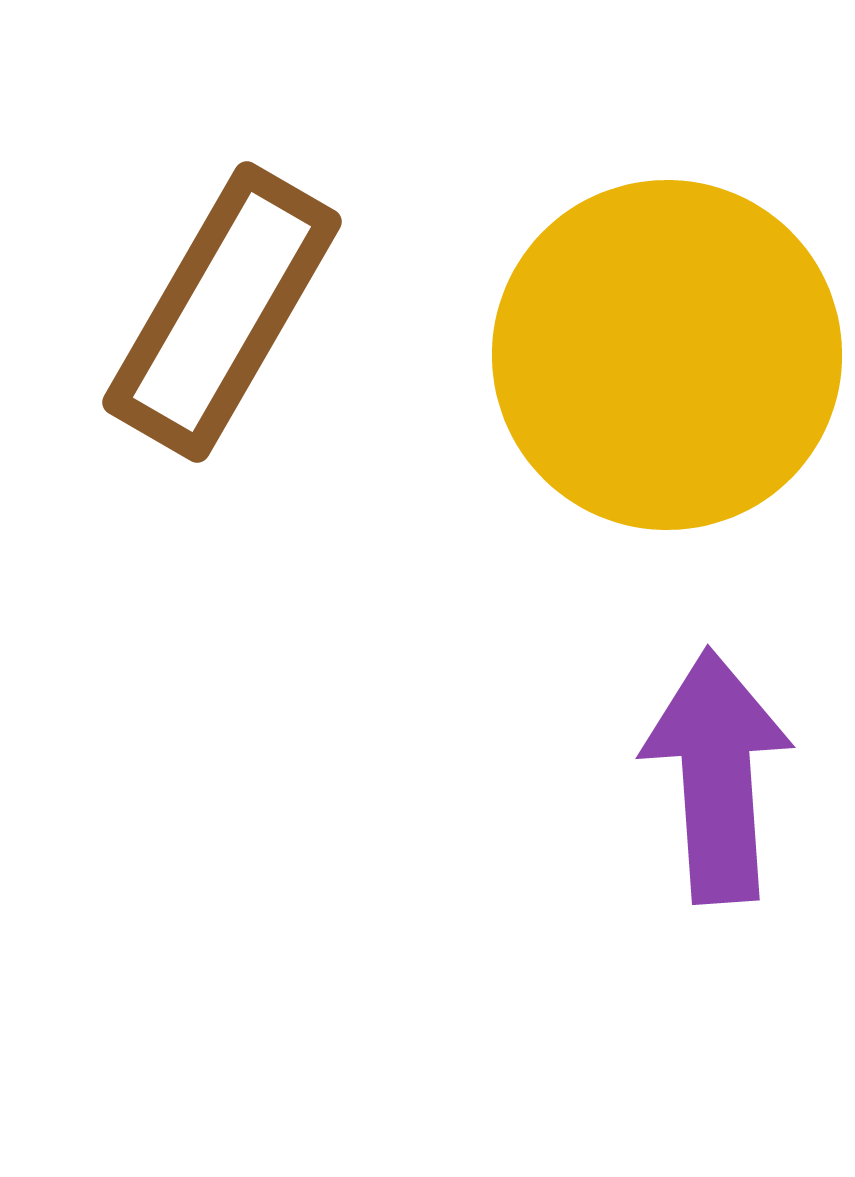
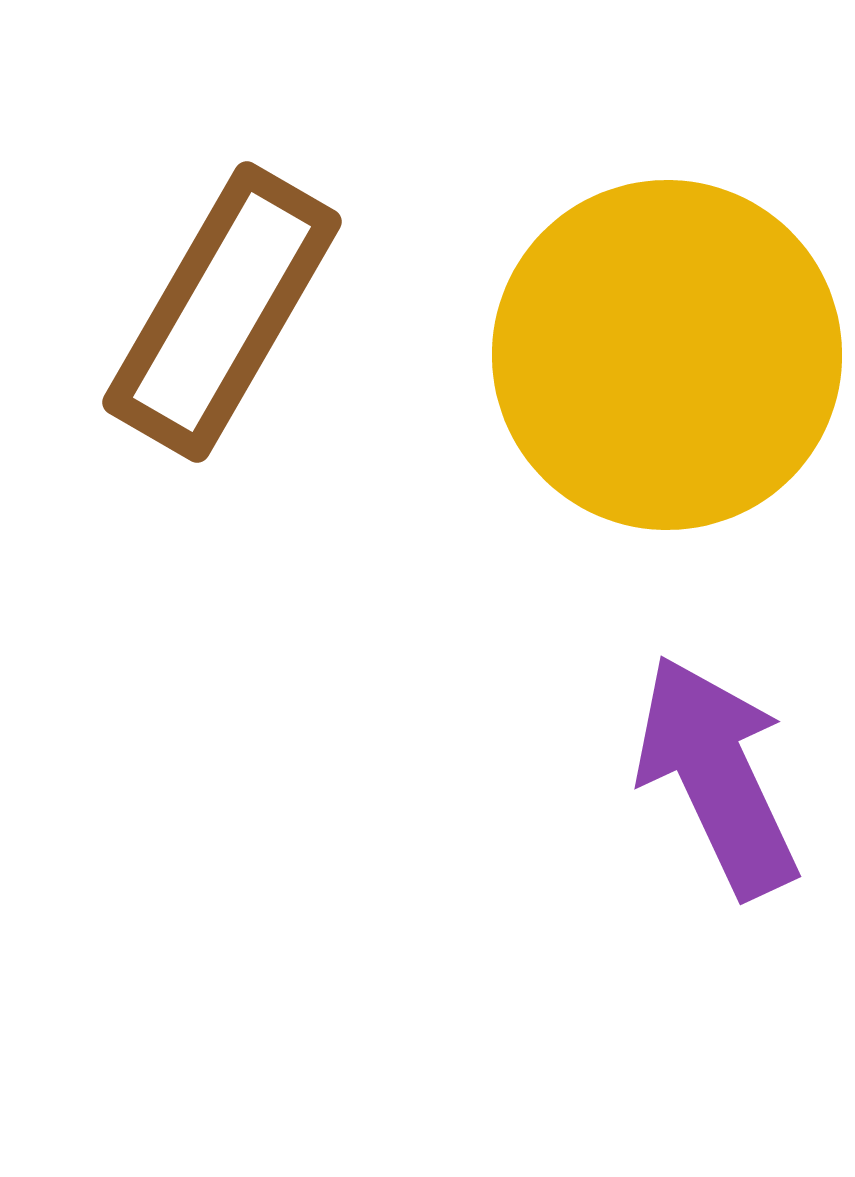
purple arrow: rotated 21 degrees counterclockwise
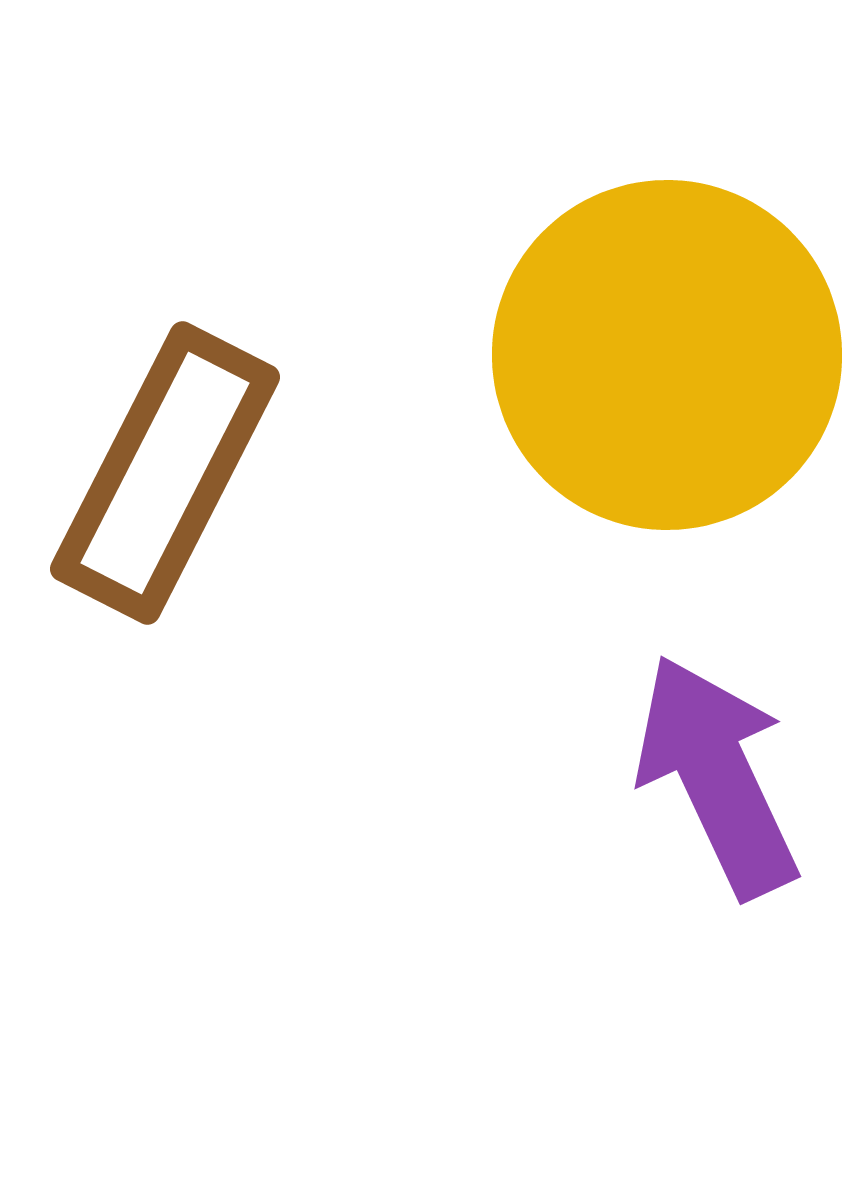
brown rectangle: moved 57 px left, 161 px down; rotated 3 degrees counterclockwise
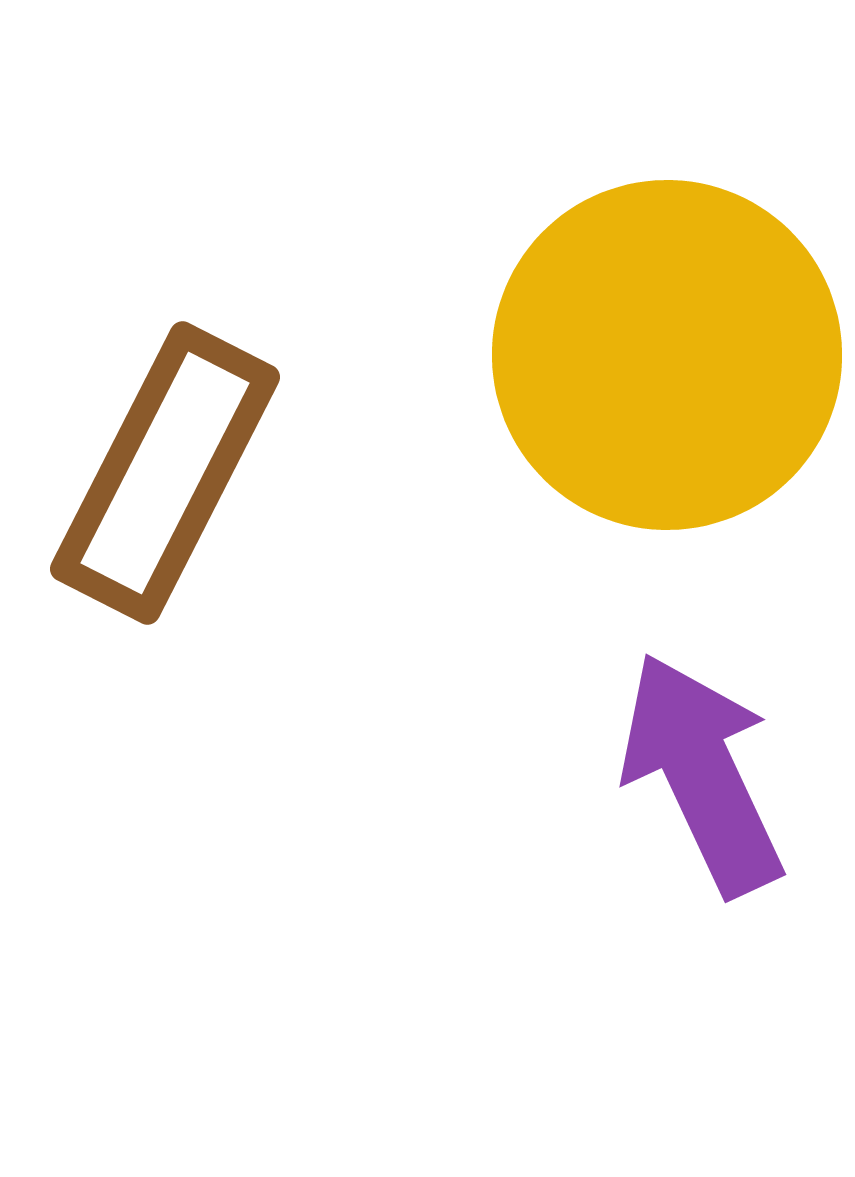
purple arrow: moved 15 px left, 2 px up
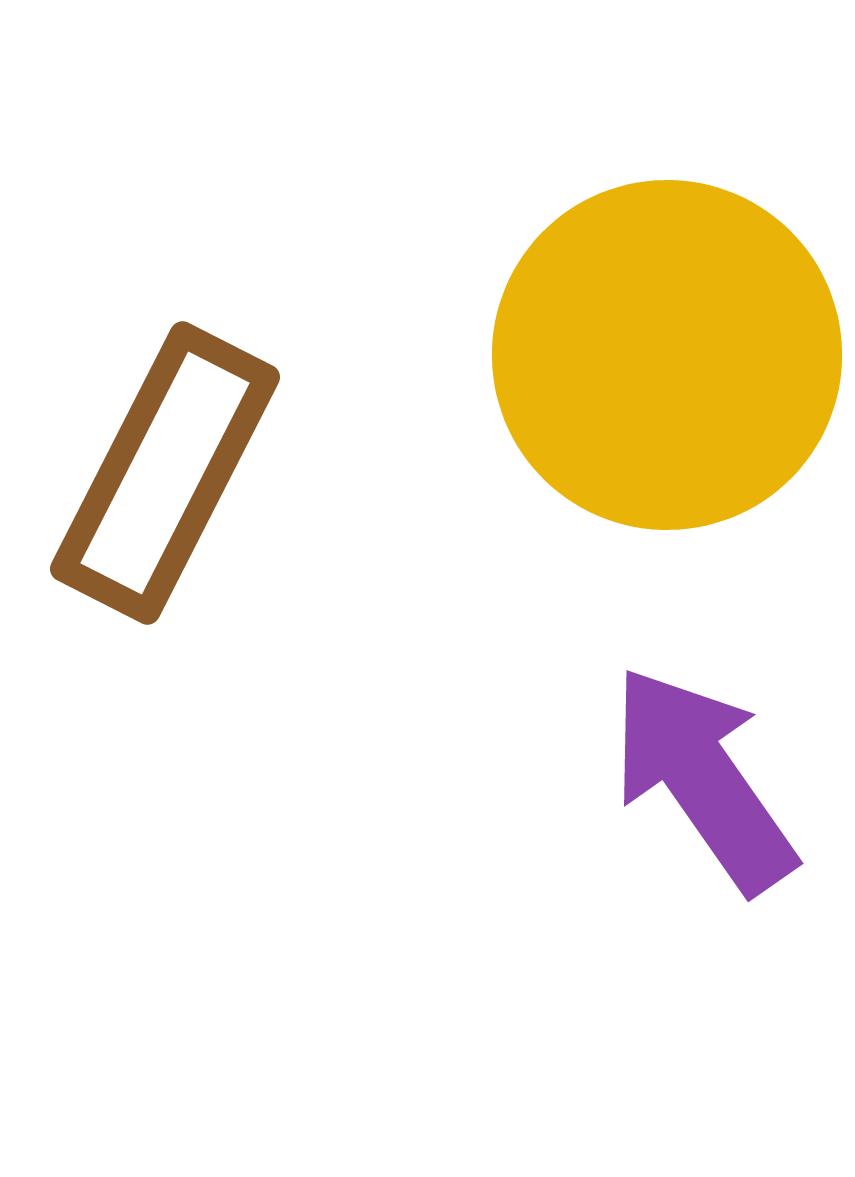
purple arrow: moved 1 px right, 5 px down; rotated 10 degrees counterclockwise
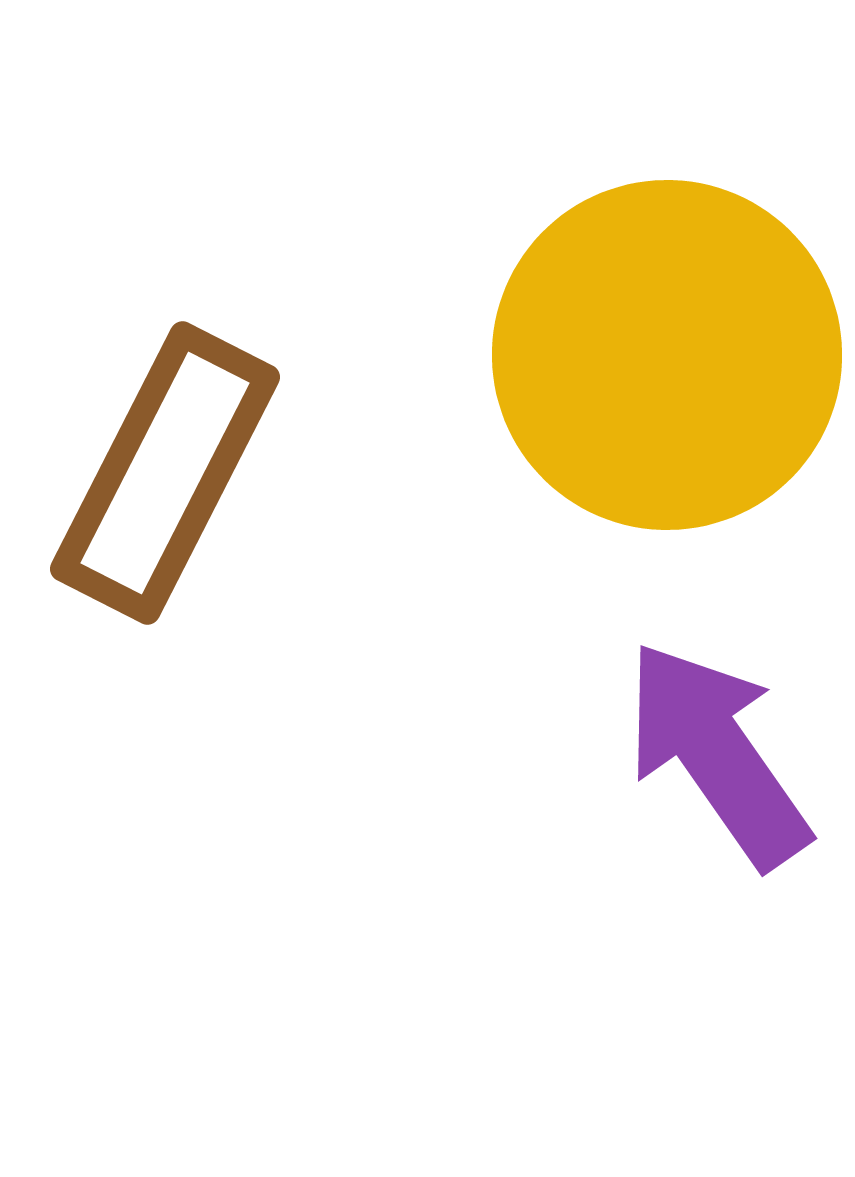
purple arrow: moved 14 px right, 25 px up
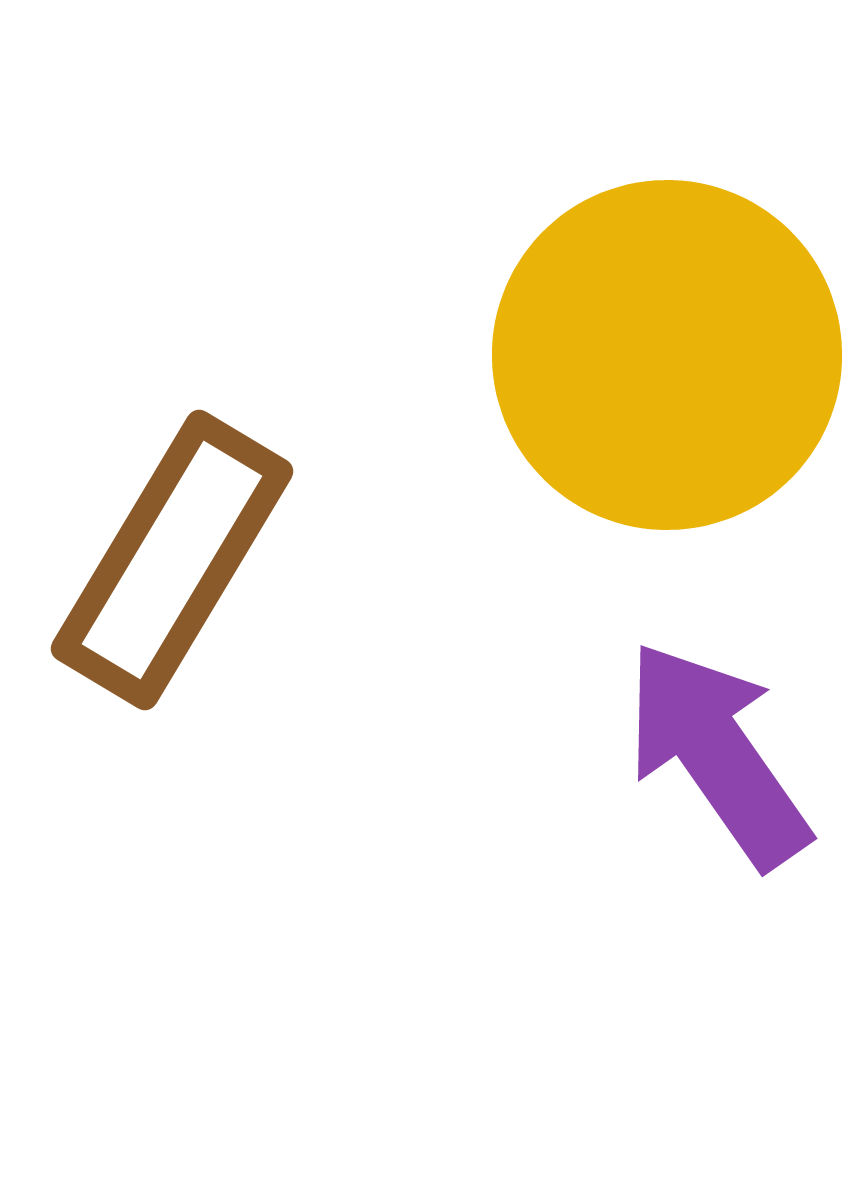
brown rectangle: moved 7 px right, 87 px down; rotated 4 degrees clockwise
